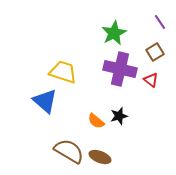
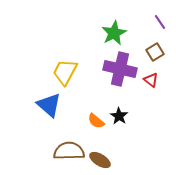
yellow trapezoid: moved 2 px right; rotated 80 degrees counterclockwise
blue triangle: moved 4 px right, 4 px down
black star: rotated 24 degrees counterclockwise
brown semicircle: rotated 32 degrees counterclockwise
brown ellipse: moved 3 px down; rotated 10 degrees clockwise
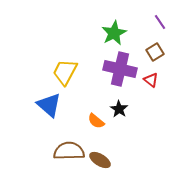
black star: moved 7 px up
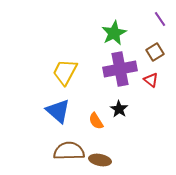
purple line: moved 3 px up
purple cross: rotated 24 degrees counterclockwise
blue triangle: moved 9 px right, 6 px down
orange semicircle: rotated 18 degrees clockwise
brown ellipse: rotated 20 degrees counterclockwise
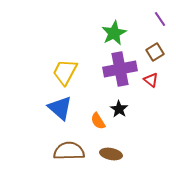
blue triangle: moved 2 px right, 3 px up
orange semicircle: moved 2 px right
brown ellipse: moved 11 px right, 6 px up
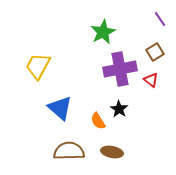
green star: moved 11 px left, 1 px up
yellow trapezoid: moved 27 px left, 6 px up
brown ellipse: moved 1 px right, 2 px up
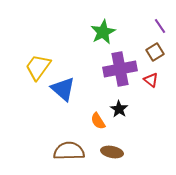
purple line: moved 7 px down
yellow trapezoid: moved 1 px down; rotated 8 degrees clockwise
blue triangle: moved 3 px right, 19 px up
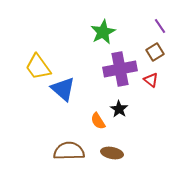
yellow trapezoid: rotated 72 degrees counterclockwise
brown ellipse: moved 1 px down
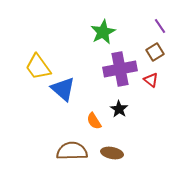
orange semicircle: moved 4 px left
brown semicircle: moved 3 px right
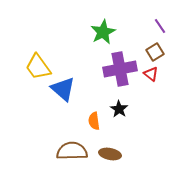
red triangle: moved 6 px up
orange semicircle: rotated 24 degrees clockwise
brown ellipse: moved 2 px left, 1 px down
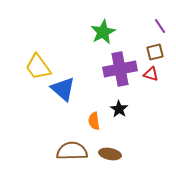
brown square: rotated 18 degrees clockwise
red triangle: rotated 21 degrees counterclockwise
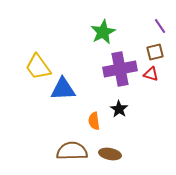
blue triangle: rotated 44 degrees counterclockwise
